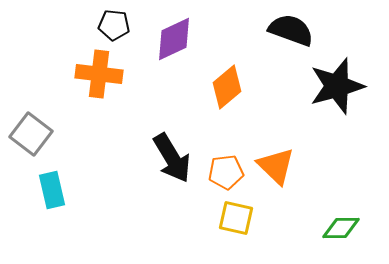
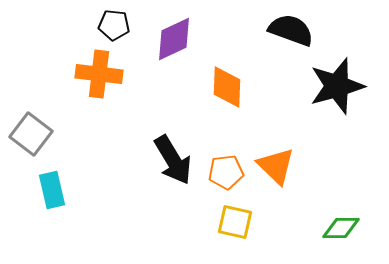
orange diamond: rotated 48 degrees counterclockwise
black arrow: moved 1 px right, 2 px down
yellow square: moved 1 px left, 4 px down
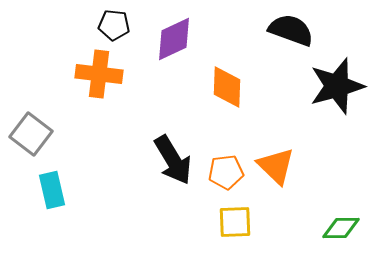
yellow square: rotated 15 degrees counterclockwise
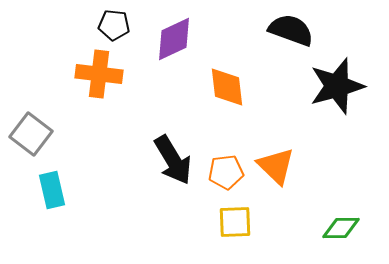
orange diamond: rotated 9 degrees counterclockwise
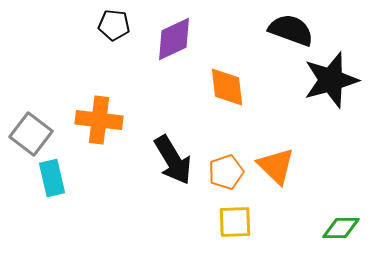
orange cross: moved 46 px down
black star: moved 6 px left, 6 px up
orange pentagon: rotated 12 degrees counterclockwise
cyan rectangle: moved 12 px up
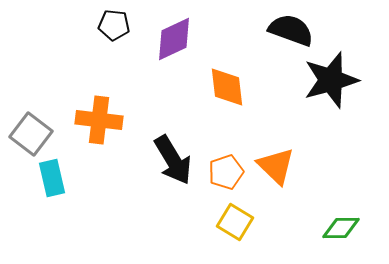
yellow square: rotated 33 degrees clockwise
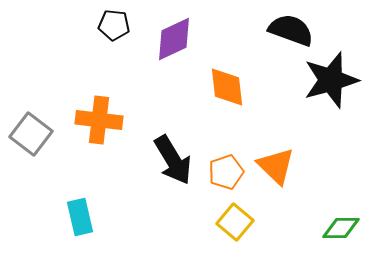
cyan rectangle: moved 28 px right, 39 px down
yellow square: rotated 9 degrees clockwise
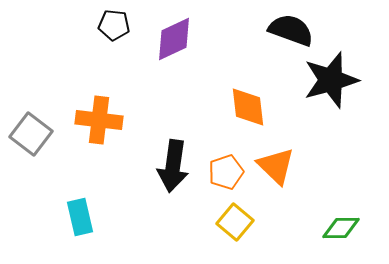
orange diamond: moved 21 px right, 20 px down
black arrow: moved 6 px down; rotated 39 degrees clockwise
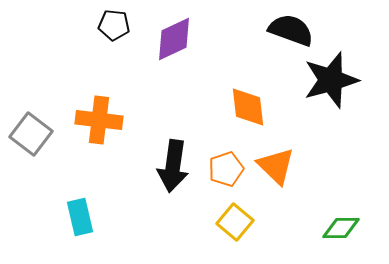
orange pentagon: moved 3 px up
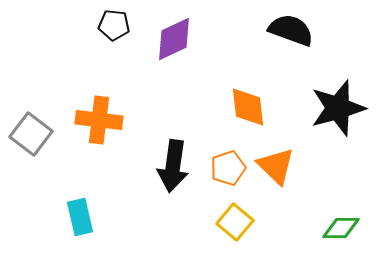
black star: moved 7 px right, 28 px down
orange pentagon: moved 2 px right, 1 px up
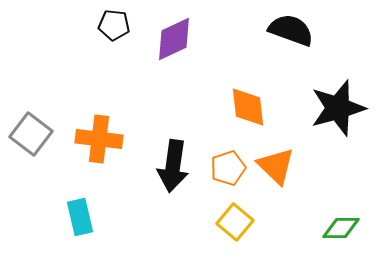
orange cross: moved 19 px down
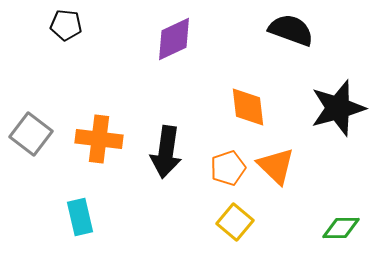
black pentagon: moved 48 px left
black arrow: moved 7 px left, 14 px up
